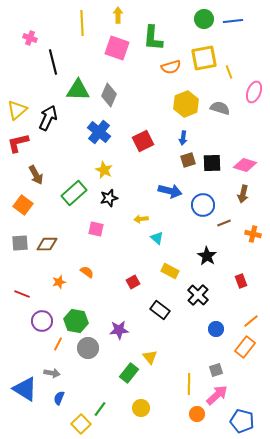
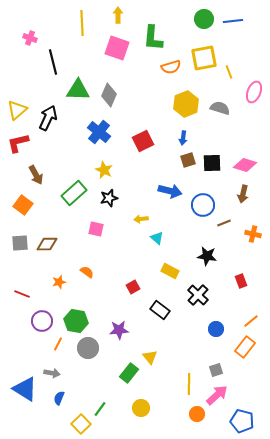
black star at (207, 256): rotated 24 degrees counterclockwise
red square at (133, 282): moved 5 px down
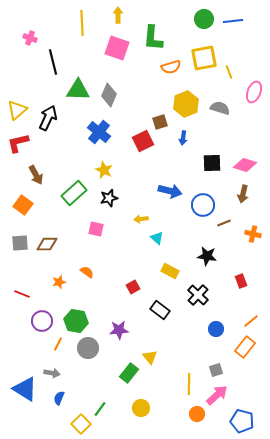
brown square at (188, 160): moved 28 px left, 38 px up
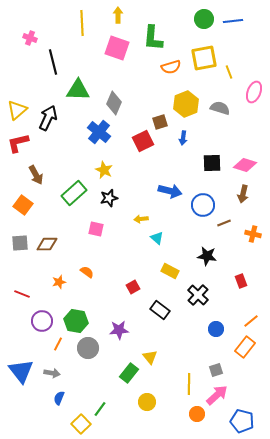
gray diamond at (109, 95): moved 5 px right, 8 px down
blue triangle at (25, 389): moved 4 px left, 18 px up; rotated 20 degrees clockwise
yellow circle at (141, 408): moved 6 px right, 6 px up
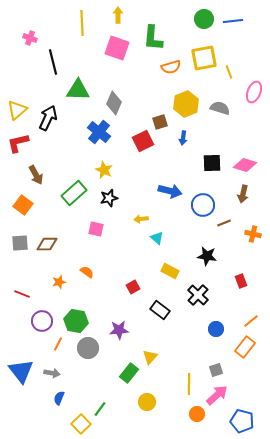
yellow triangle at (150, 357): rotated 21 degrees clockwise
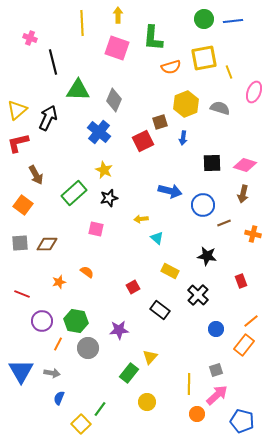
gray diamond at (114, 103): moved 3 px up
orange rectangle at (245, 347): moved 1 px left, 2 px up
blue triangle at (21, 371): rotated 8 degrees clockwise
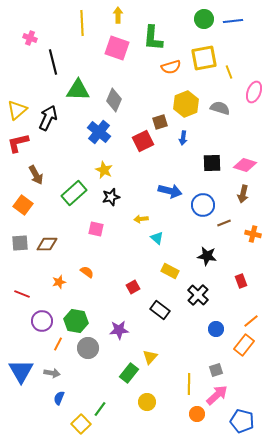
black star at (109, 198): moved 2 px right, 1 px up
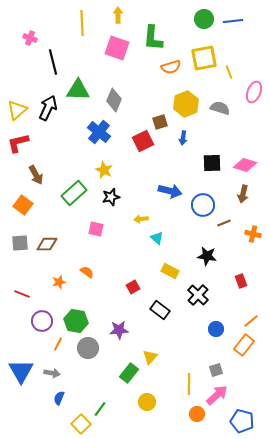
black arrow at (48, 118): moved 10 px up
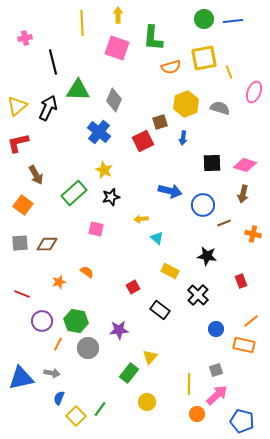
pink cross at (30, 38): moved 5 px left; rotated 32 degrees counterclockwise
yellow triangle at (17, 110): moved 4 px up
orange rectangle at (244, 345): rotated 65 degrees clockwise
blue triangle at (21, 371): moved 7 px down; rotated 48 degrees clockwise
yellow square at (81, 424): moved 5 px left, 8 px up
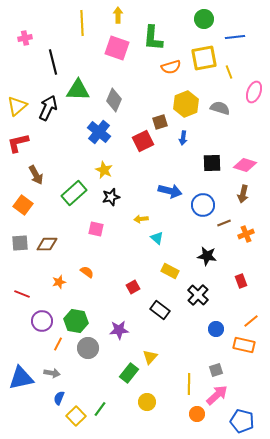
blue line at (233, 21): moved 2 px right, 16 px down
orange cross at (253, 234): moved 7 px left; rotated 35 degrees counterclockwise
